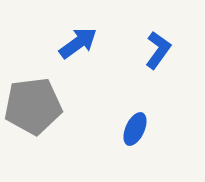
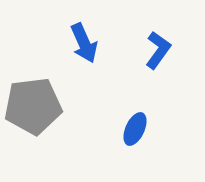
blue arrow: moved 6 px right; rotated 102 degrees clockwise
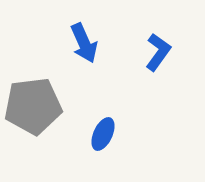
blue L-shape: moved 2 px down
blue ellipse: moved 32 px left, 5 px down
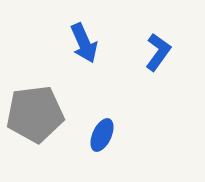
gray pentagon: moved 2 px right, 8 px down
blue ellipse: moved 1 px left, 1 px down
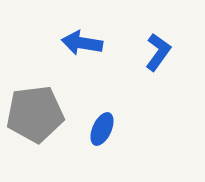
blue arrow: moved 2 px left; rotated 123 degrees clockwise
blue ellipse: moved 6 px up
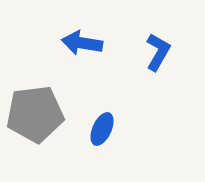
blue L-shape: rotated 6 degrees counterclockwise
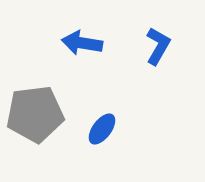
blue L-shape: moved 6 px up
blue ellipse: rotated 12 degrees clockwise
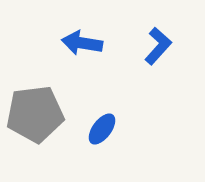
blue L-shape: rotated 12 degrees clockwise
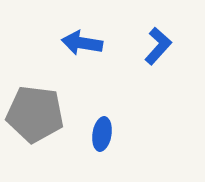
gray pentagon: rotated 14 degrees clockwise
blue ellipse: moved 5 px down; rotated 28 degrees counterclockwise
